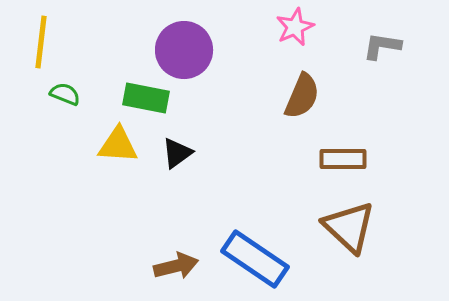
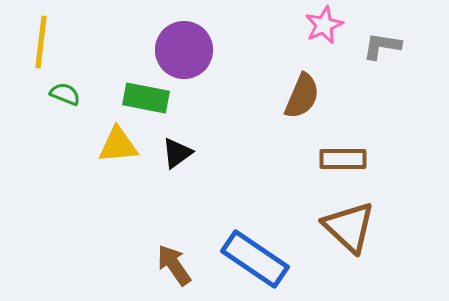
pink star: moved 29 px right, 2 px up
yellow triangle: rotated 9 degrees counterclockwise
brown arrow: moved 2 px left, 1 px up; rotated 111 degrees counterclockwise
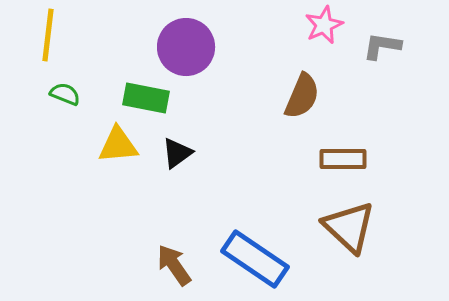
yellow line: moved 7 px right, 7 px up
purple circle: moved 2 px right, 3 px up
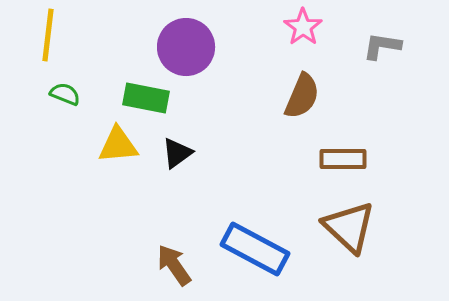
pink star: moved 21 px left, 2 px down; rotated 12 degrees counterclockwise
blue rectangle: moved 10 px up; rotated 6 degrees counterclockwise
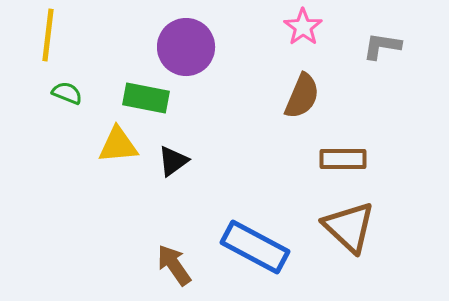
green semicircle: moved 2 px right, 1 px up
black triangle: moved 4 px left, 8 px down
blue rectangle: moved 2 px up
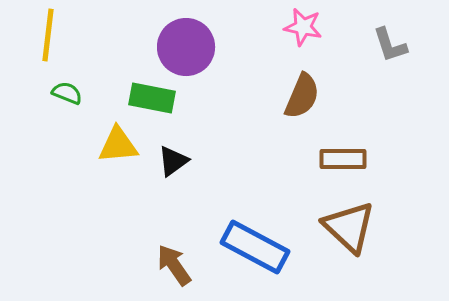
pink star: rotated 24 degrees counterclockwise
gray L-shape: moved 8 px right, 1 px up; rotated 117 degrees counterclockwise
green rectangle: moved 6 px right
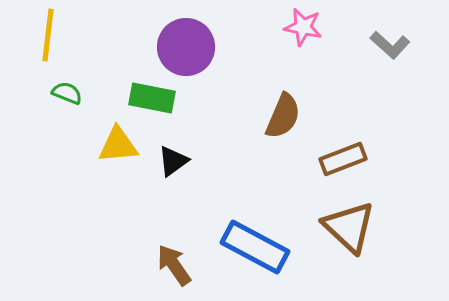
gray L-shape: rotated 30 degrees counterclockwise
brown semicircle: moved 19 px left, 20 px down
brown rectangle: rotated 21 degrees counterclockwise
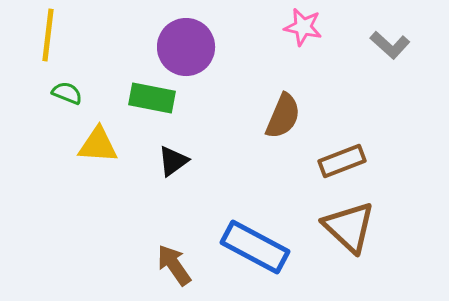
yellow triangle: moved 20 px left; rotated 9 degrees clockwise
brown rectangle: moved 1 px left, 2 px down
